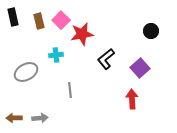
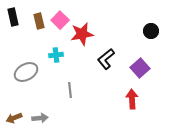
pink square: moved 1 px left
brown arrow: rotated 21 degrees counterclockwise
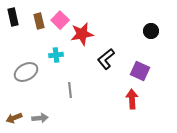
purple square: moved 3 px down; rotated 24 degrees counterclockwise
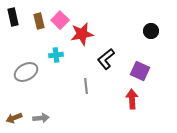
gray line: moved 16 px right, 4 px up
gray arrow: moved 1 px right
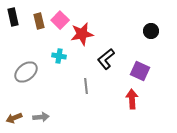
cyan cross: moved 3 px right, 1 px down; rotated 16 degrees clockwise
gray ellipse: rotated 10 degrees counterclockwise
gray arrow: moved 1 px up
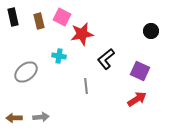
pink square: moved 2 px right, 3 px up; rotated 18 degrees counterclockwise
red arrow: moved 5 px right; rotated 60 degrees clockwise
brown arrow: rotated 21 degrees clockwise
